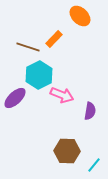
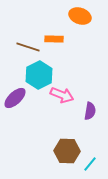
orange ellipse: rotated 25 degrees counterclockwise
orange rectangle: rotated 48 degrees clockwise
cyan line: moved 4 px left, 1 px up
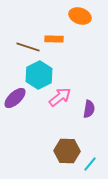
pink arrow: moved 2 px left, 2 px down; rotated 60 degrees counterclockwise
purple semicircle: moved 1 px left, 2 px up
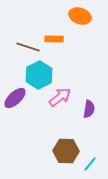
brown hexagon: moved 1 px left
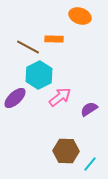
brown line: rotated 10 degrees clockwise
purple semicircle: rotated 132 degrees counterclockwise
